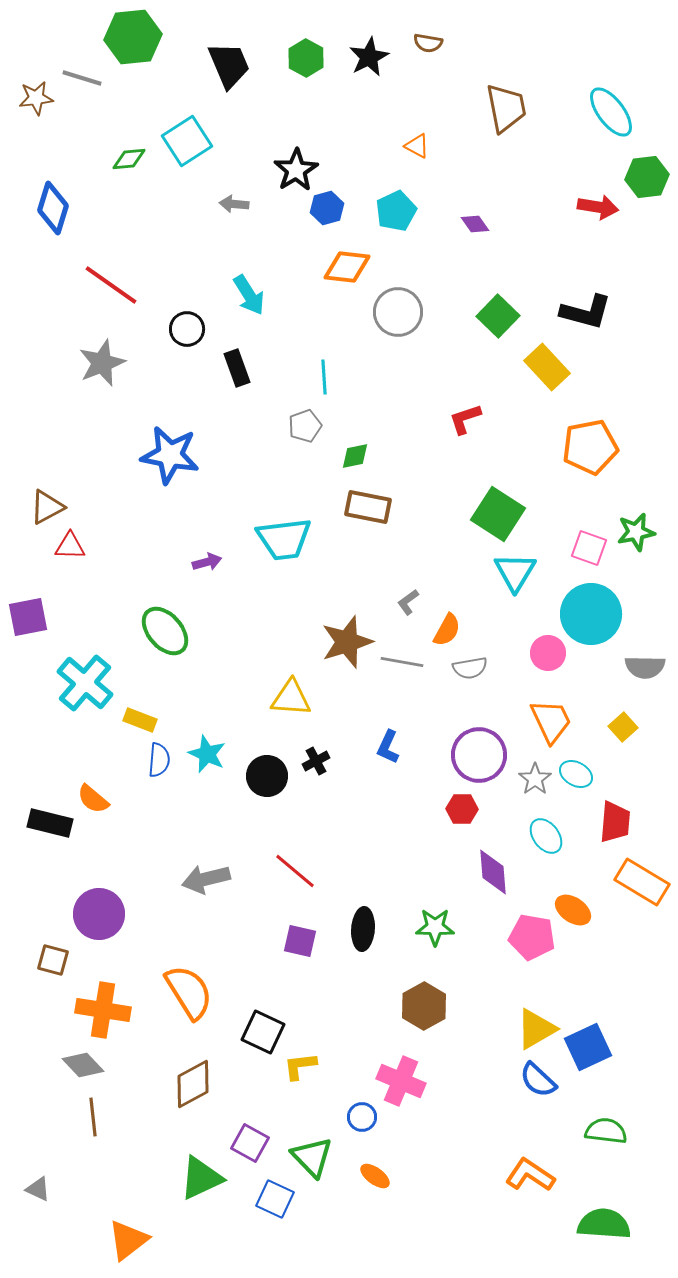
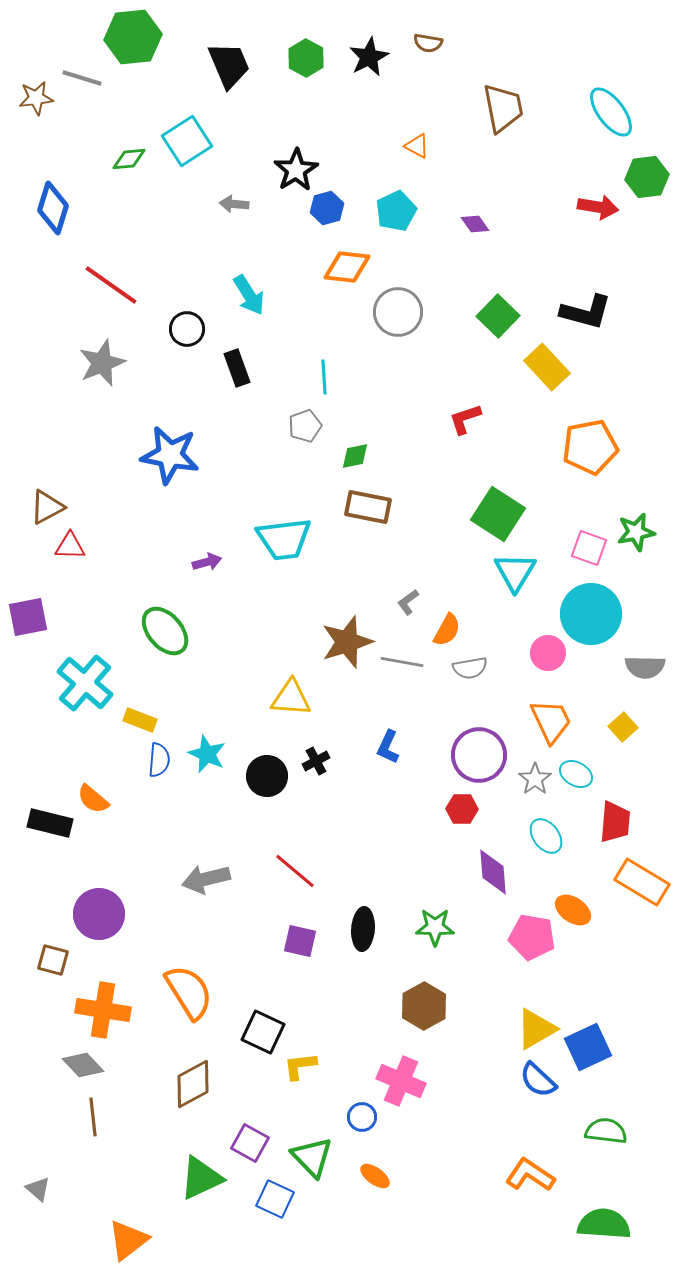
brown trapezoid at (506, 108): moved 3 px left
gray triangle at (38, 1189): rotated 16 degrees clockwise
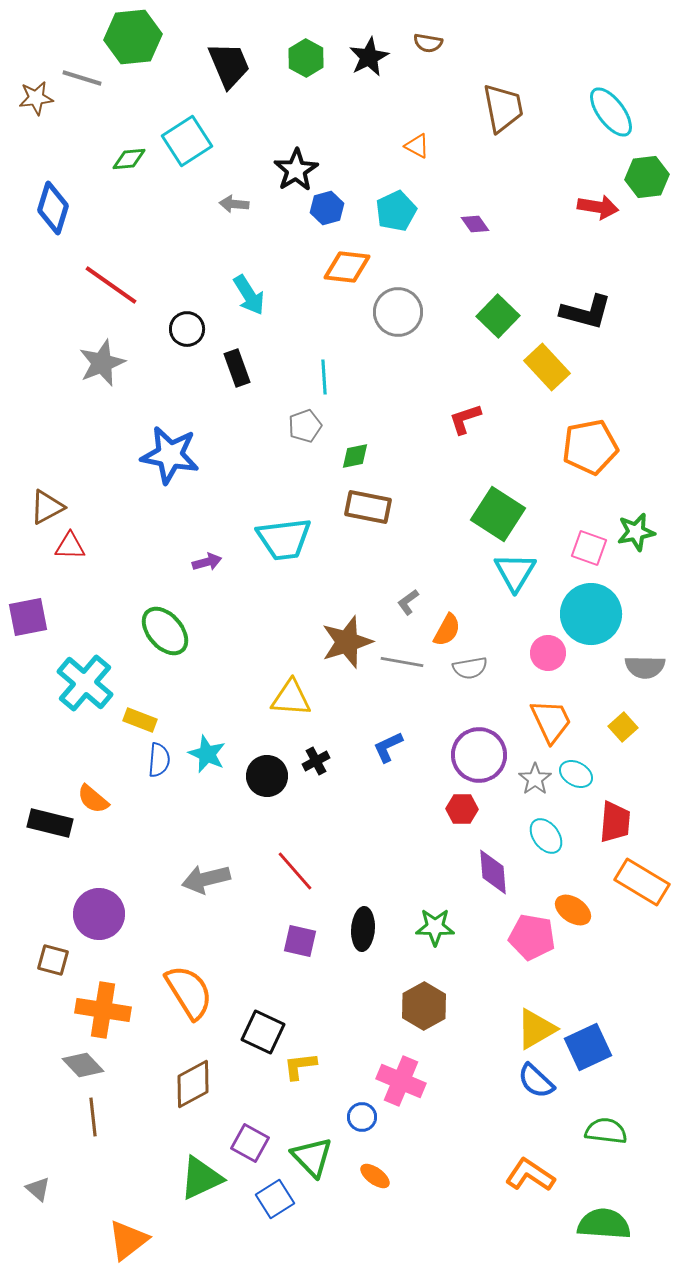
blue L-shape at (388, 747): rotated 40 degrees clockwise
red line at (295, 871): rotated 9 degrees clockwise
blue semicircle at (538, 1080): moved 2 px left, 1 px down
blue square at (275, 1199): rotated 33 degrees clockwise
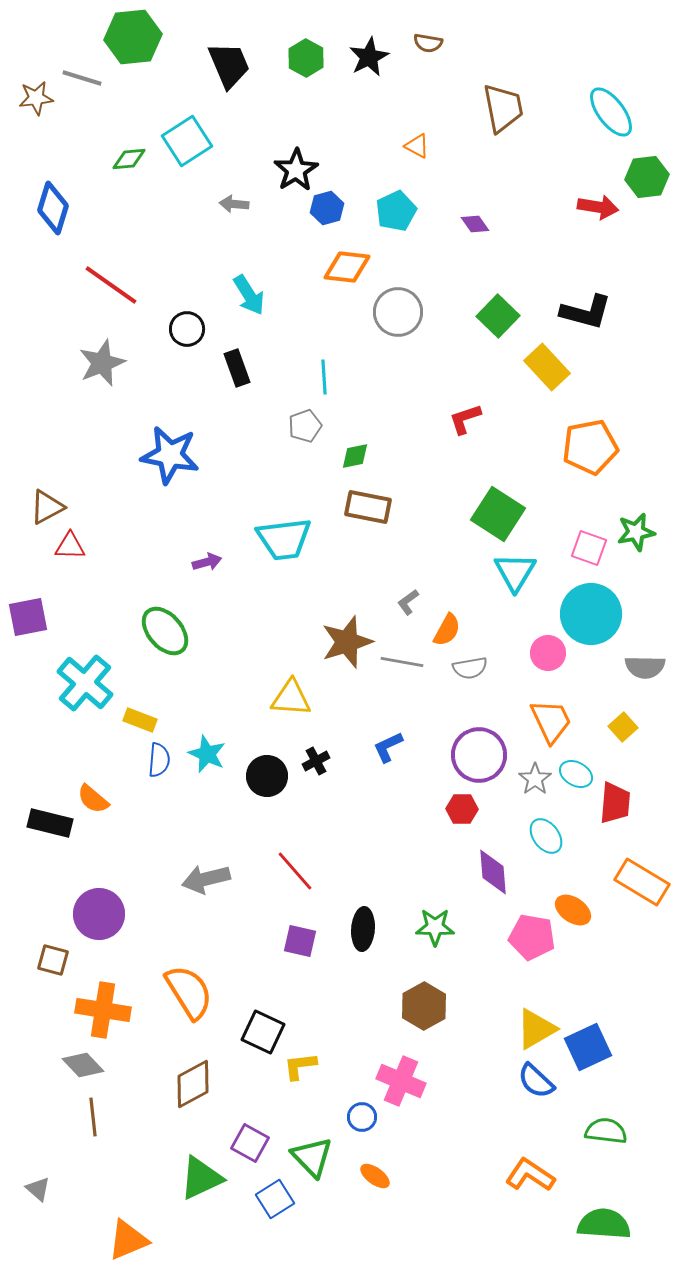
red trapezoid at (615, 822): moved 19 px up
orange triangle at (128, 1240): rotated 15 degrees clockwise
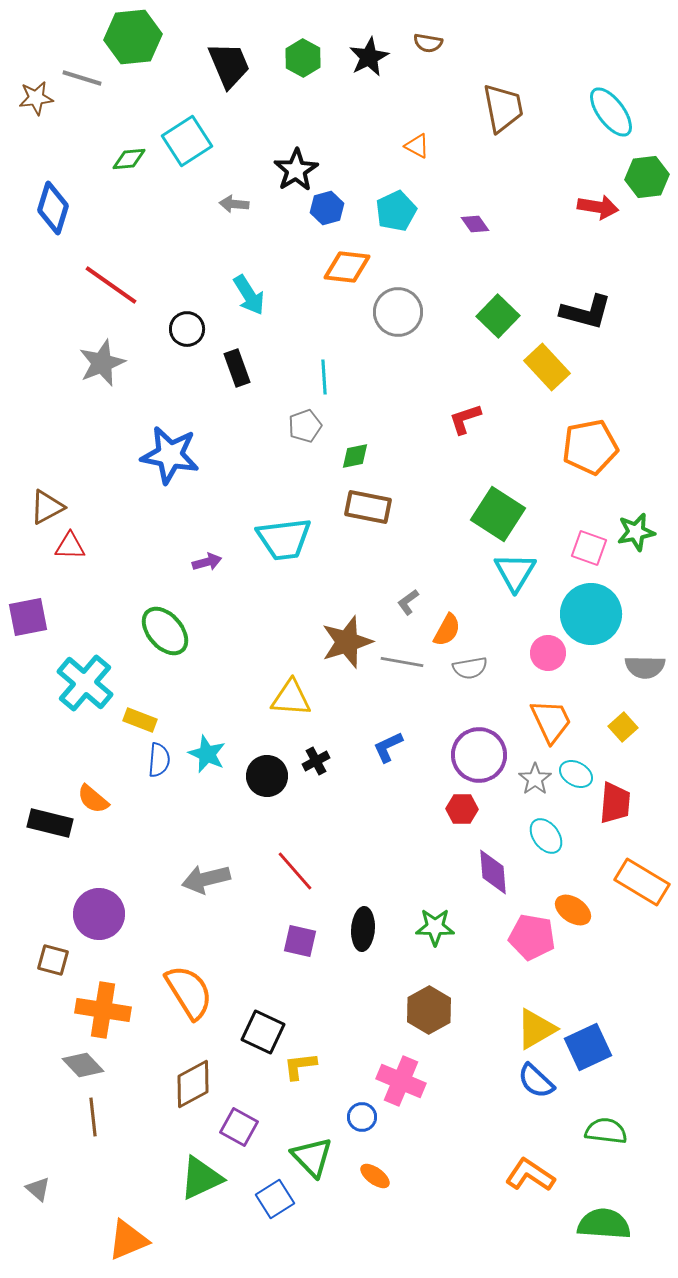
green hexagon at (306, 58): moved 3 px left
brown hexagon at (424, 1006): moved 5 px right, 4 px down
purple square at (250, 1143): moved 11 px left, 16 px up
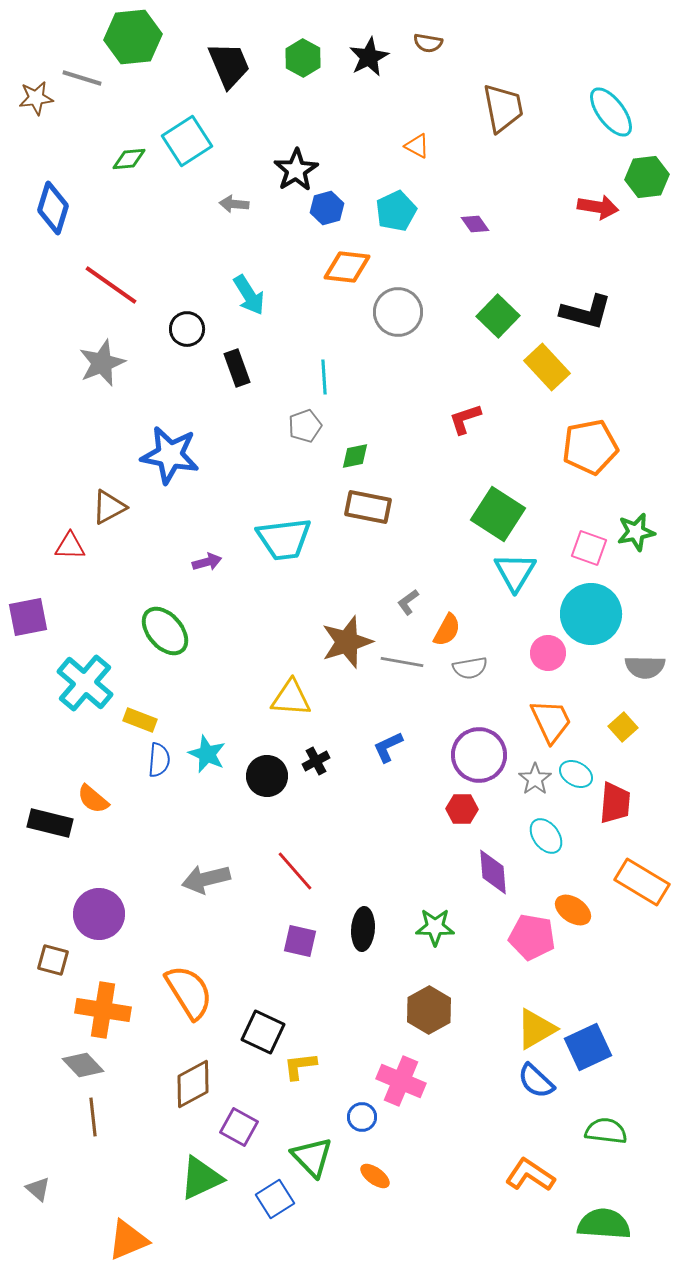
brown triangle at (47, 507): moved 62 px right
